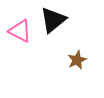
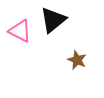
brown star: rotated 24 degrees counterclockwise
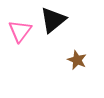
pink triangle: rotated 40 degrees clockwise
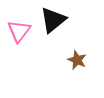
pink triangle: moved 1 px left
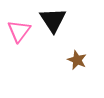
black triangle: rotated 24 degrees counterclockwise
